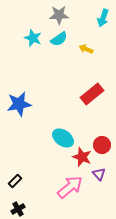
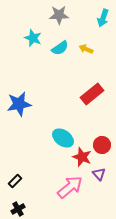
cyan semicircle: moved 1 px right, 9 px down
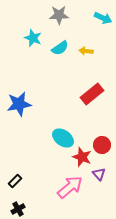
cyan arrow: rotated 84 degrees counterclockwise
yellow arrow: moved 2 px down; rotated 16 degrees counterclockwise
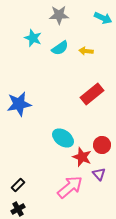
black rectangle: moved 3 px right, 4 px down
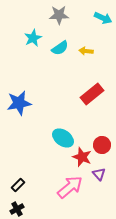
cyan star: rotated 24 degrees clockwise
blue star: moved 1 px up
black cross: moved 1 px left
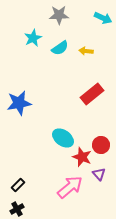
red circle: moved 1 px left
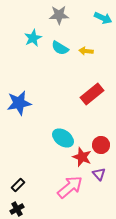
cyan semicircle: rotated 66 degrees clockwise
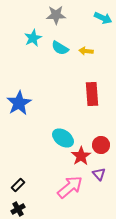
gray star: moved 3 px left
red rectangle: rotated 55 degrees counterclockwise
blue star: rotated 20 degrees counterclockwise
red star: moved 1 px left, 1 px up; rotated 18 degrees clockwise
black cross: moved 1 px right
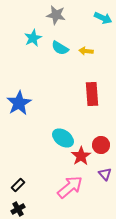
gray star: rotated 12 degrees clockwise
purple triangle: moved 6 px right
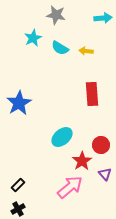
cyan arrow: rotated 30 degrees counterclockwise
cyan ellipse: moved 1 px left, 1 px up; rotated 75 degrees counterclockwise
red star: moved 1 px right, 5 px down
